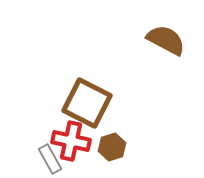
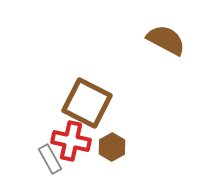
brown hexagon: rotated 12 degrees counterclockwise
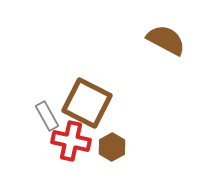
gray rectangle: moved 3 px left, 43 px up
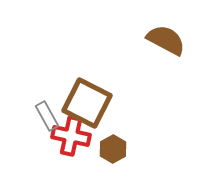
red cross: moved 5 px up
brown hexagon: moved 1 px right, 2 px down
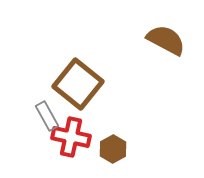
brown square: moved 9 px left, 19 px up; rotated 12 degrees clockwise
red cross: moved 1 px down
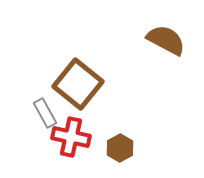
gray rectangle: moved 2 px left, 3 px up
brown hexagon: moved 7 px right, 1 px up
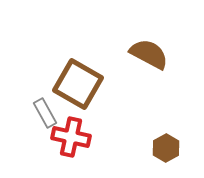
brown semicircle: moved 17 px left, 14 px down
brown square: rotated 9 degrees counterclockwise
brown hexagon: moved 46 px right
